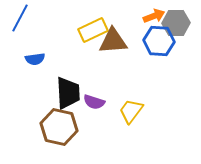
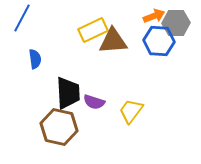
blue line: moved 2 px right
blue semicircle: rotated 90 degrees counterclockwise
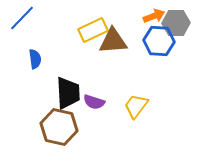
blue line: rotated 16 degrees clockwise
yellow trapezoid: moved 5 px right, 5 px up
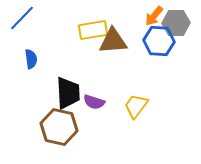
orange arrow: rotated 150 degrees clockwise
yellow rectangle: rotated 16 degrees clockwise
blue semicircle: moved 4 px left
